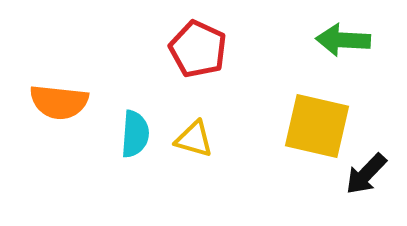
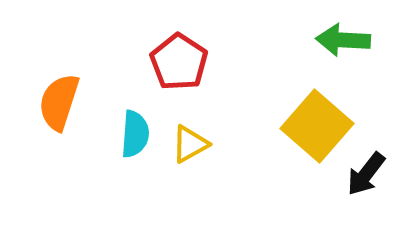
red pentagon: moved 19 px left, 13 px down; rotated 8 degrees clockwise
orange semicircle: rotated 102 degrees clockwise
yellow square: rotated 28 degrees clockwise
yellow triangle: moved 4 px left, 5 px down; rotated 45 degrees counterclockwise
black arrow: rotated 6 degrees counterclockwise
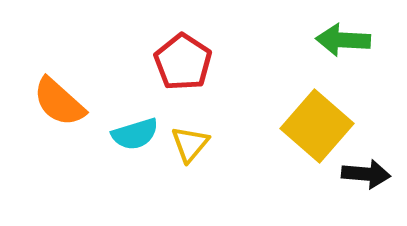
red pentagon: moved 4 px right
orange semicircle: rotated 66 degrees counterclockwise
cyan semicircle: rotated 69 degrees clockwise
yellow triangle: rotated 21 degrees counterclockwise
black arrow: rotated 123 degrees counterclockwise
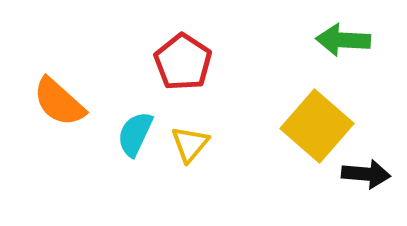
cyan semicircle: rotated 132 degrees clockwise
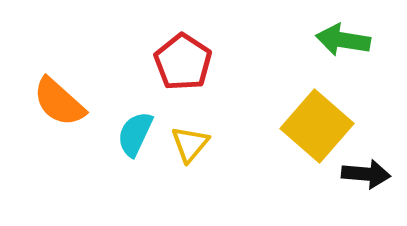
green arrow: rotated 6 degrees clockwise
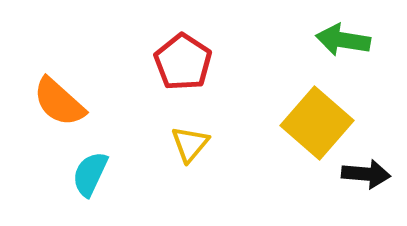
yellow square: moved 3 px up
cyan semicircle: moved 45 px left, 40 px down
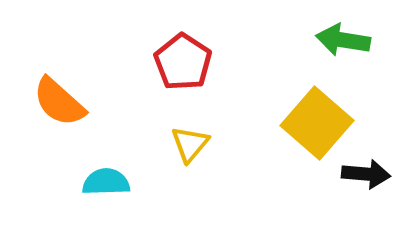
cyan semicircle: moved 16 px right, 8 px down; rotated 63 degrees clockwise
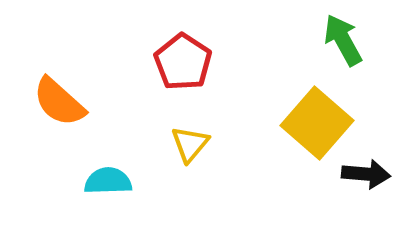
green arrow: rotated 52 degrees clockwise
cyan semicircle: moved 2 px right, 1 px up
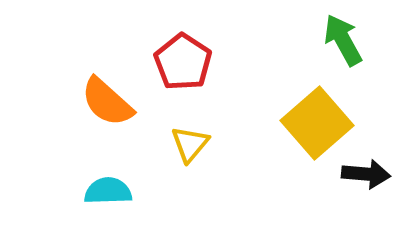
orange semicircle: moved 48 px right
yellow square: rotated 8 degrees clockwise
cyan semicircle: moved 10 px down
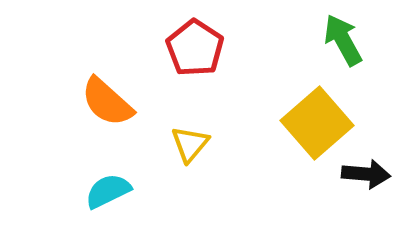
red pentagon: moved 12 px right, 14 px up
cyan semicircle: rotated 24 degrees counterclockwise
